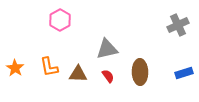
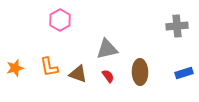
gray cross: moved 1 px left, 1 px down; rotated 20 degrees clockwise
orange star: rotated 24 degrees clockwise
brown triangle: rotated 18 degrees clockwise
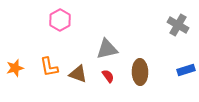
gray cross: moved 1 px right, 1 px up; rotated 35 degrees clockwise
blue rectangle: moved 2 px right, 3 px up
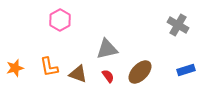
brown ellipse: rotated 45 degrees clockwise
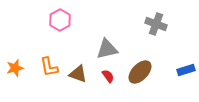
gray cross: moved 22 px left, 1 px up; rotated 10 degrees counterclockwise
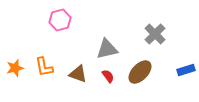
pink hexagon: rotated 15 degrees clockwise
gray cross: moved 1 px left, 10 px down; rotated 25 degrees clockwise
orange L-shape: moved 5 px left
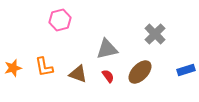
orange star: moved 2 px left
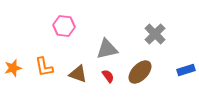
pink hexagon: moved 4 px right, 6 px down; rotated 20 degrees clockwise
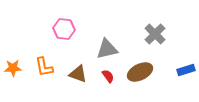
pink hexagon: moved 3 px down
orange star: rotated 12 degrees clockwise
brown ellipse: rotated 20 degrees clockwise
